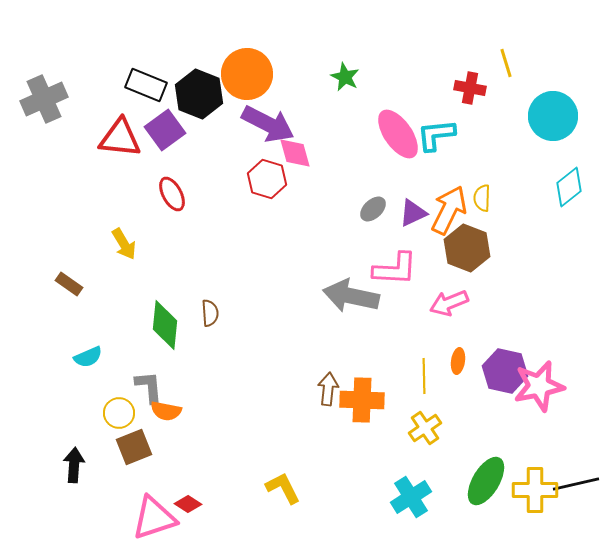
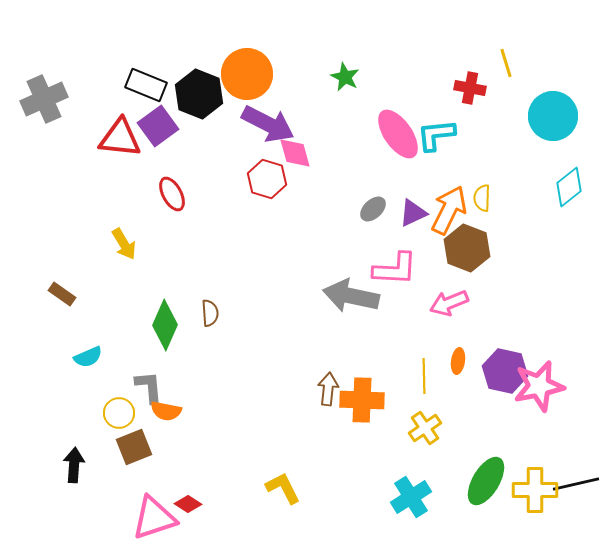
purple square at (165, 130): moved 7 px left, 4 px up
brown rectangle at (69, 284): moved 7 px left, 10 px down
green diamond at (165, 325): rotated 18 degrees clockwise
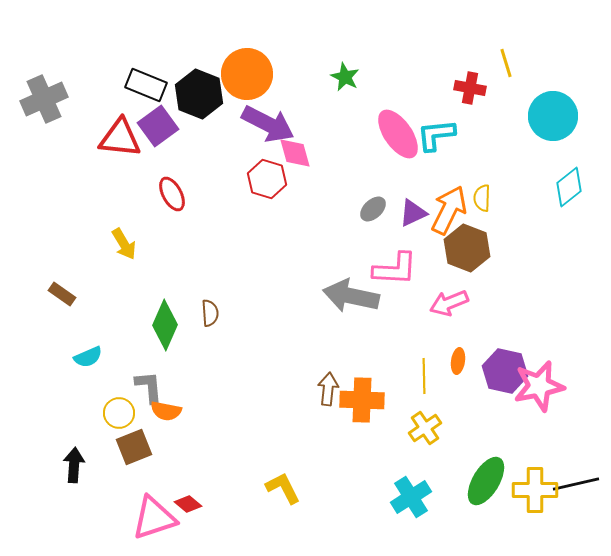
red diamond at (188, 504): rotated 8 degrees clockwise
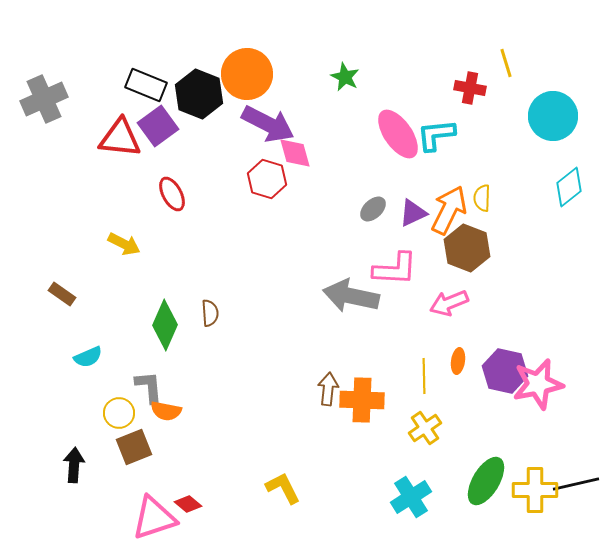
yellow arrow at (124, 244): rotated 32 degrees counterclockwise
pink star at (539, 386): moved 1 px left, 2 px up
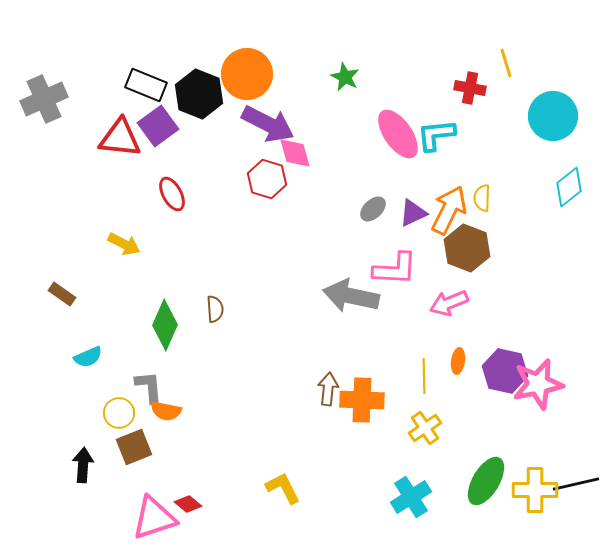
brown semicircle at (210, 313): moved 5 px right, 4 px up
black arrow at (74, 465): moved 9 px right
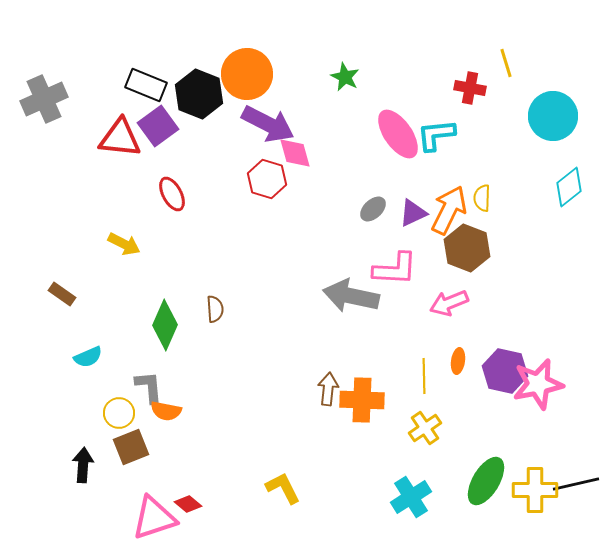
brown square at (134, 447): moved 3 px left
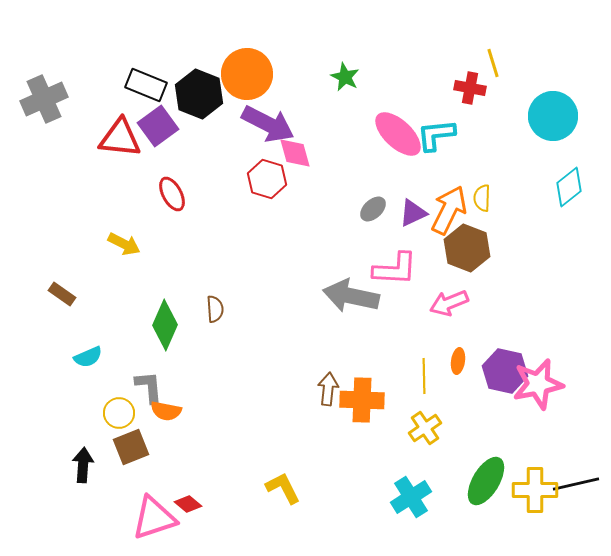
yellow line at (506, 63): moved 13 px left
pink ellipse at (398, 134): rotated 12 degrees counterclockwise
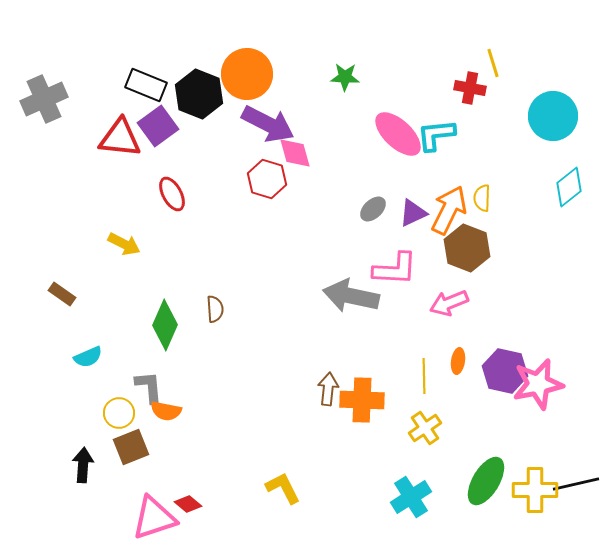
green star at (345, 77): rotated 24 degrees counterclockwise
